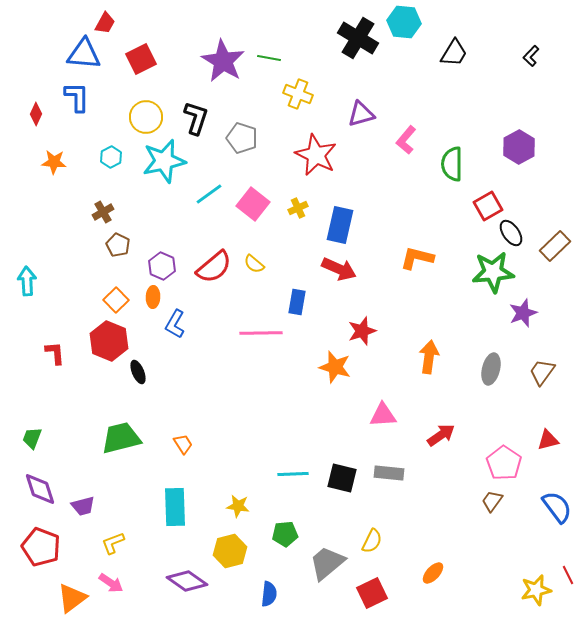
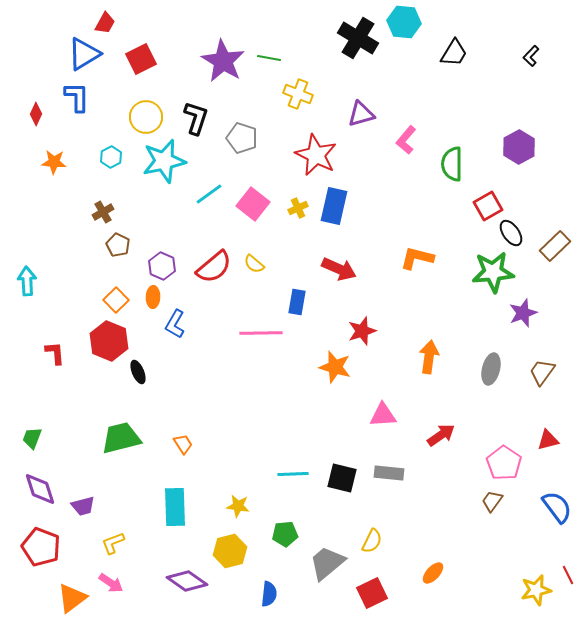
blue triangle at (84, 54): rotated 36 degrees counterclockwise
blue rectangle at (340, 225): moved 6 px left, 19 px up
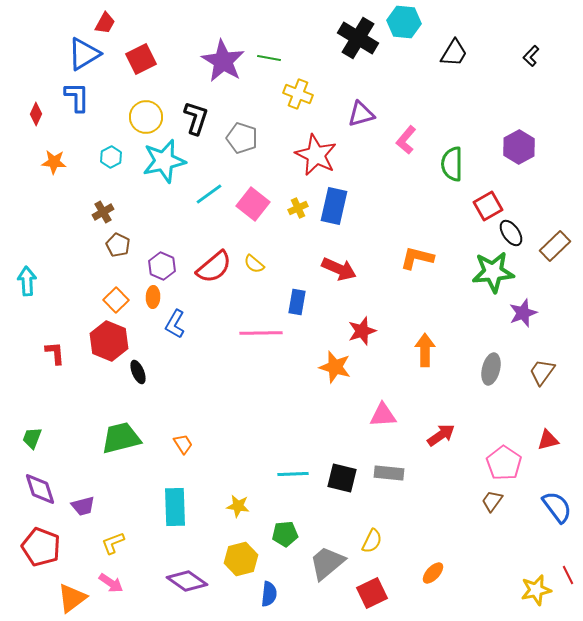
orange arrow at (429, 357): moved 4 px left, 7 px up; rotated 8 degrees counterclockwise
yellow hexagon at (230, 551): moved 11 px right, 8 px down
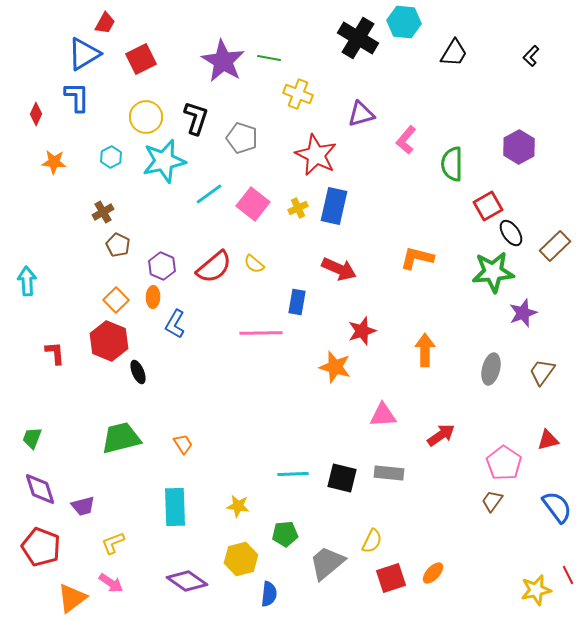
red square at (372, 593): moved 19 px right, 15 px up; rotated 8 degrees clockwise
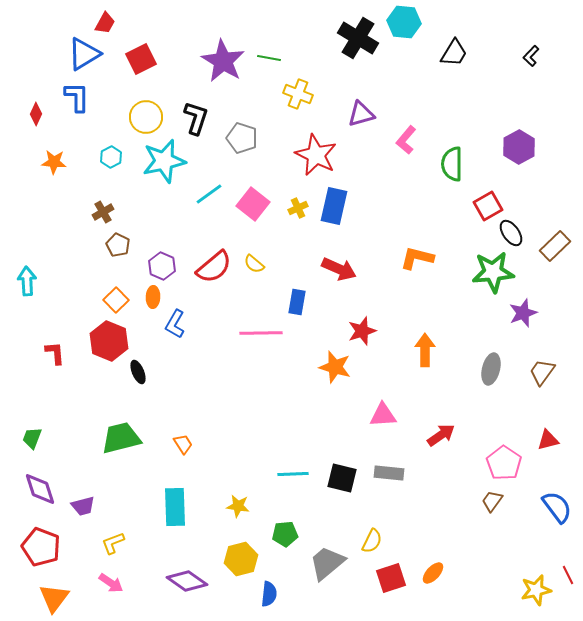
orange triangle at (72, 598): moved 18 px left; rotated 16 degrees counterclockwise
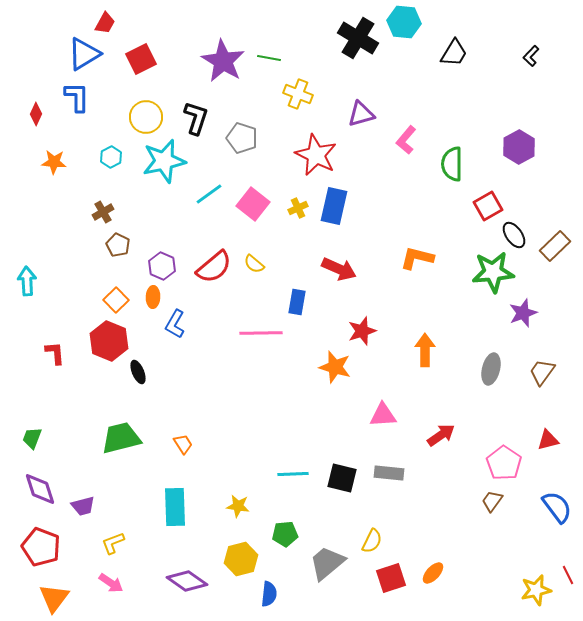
black ellipse at (511, 233): moved 3 px right, 2 px down
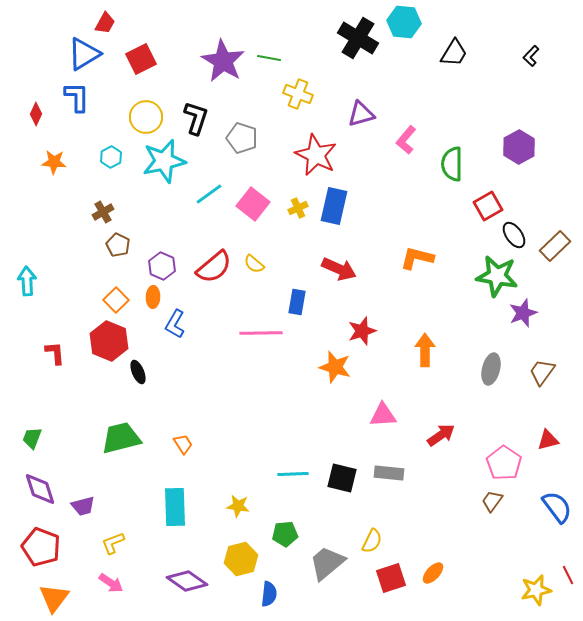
green star at (493, 272): moved 4 px right, 4 px down; rotated 15 degrees clockwise
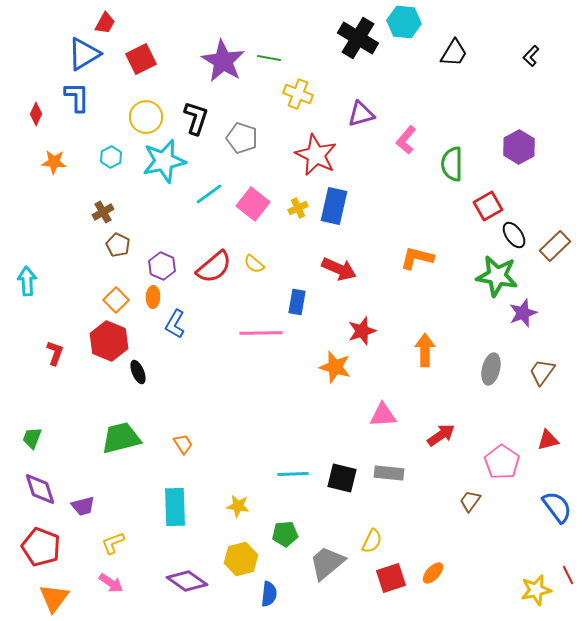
red L-shape at (55, 353): rotated 25 degrees clockwise
pink pentagon at (504, 463): moved 2 px left, 1 px up
brown trapezoid at (492, 501): moved 22 px left
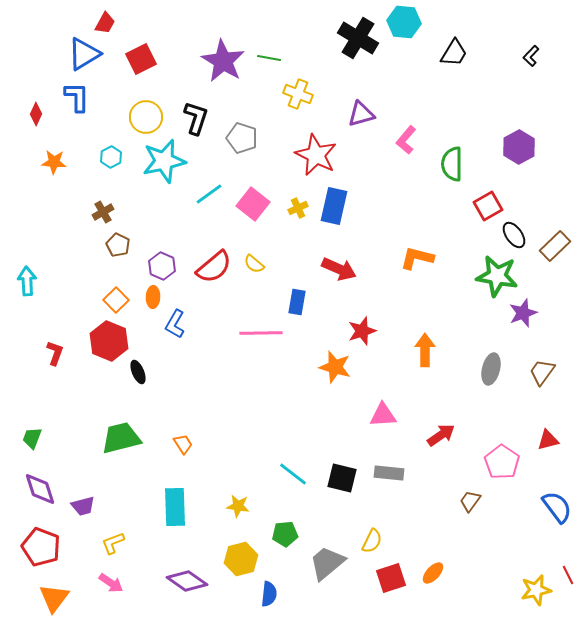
cyan line at (293, 474): rotated 40 degrees clockwise
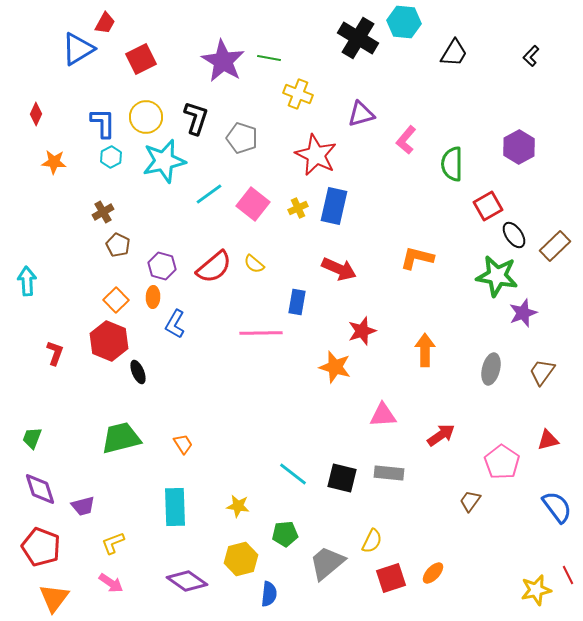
blue triangle at (84, 54): moved 6 px left, 5 px up
blue L-shape at (77, 97): moved 26 px right, 26 px down
purple hexagon at (162, 266): rotated 8 degrees counterclockwise
